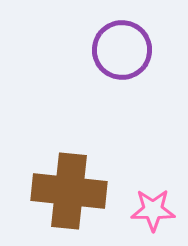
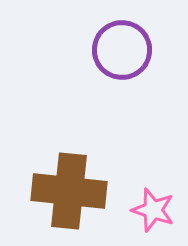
pink star: rotated 18 degrees clockwise
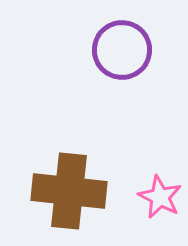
pink star: moved 7 px right, 13 px up; rotated 9 degrees clockwise
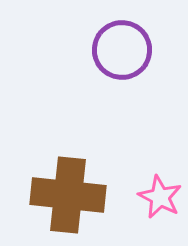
brown cross: moved 1 px left, 4 px down
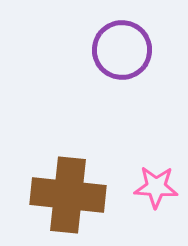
pink star: moved 4 px left, 10 px up; rotated 24 degrees counterclockwise
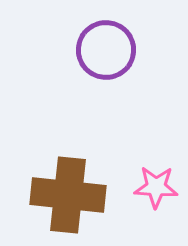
purple circle: moved 16 px left
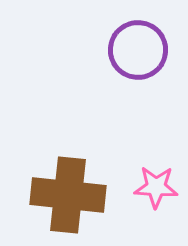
purple circle: moved 32 px right
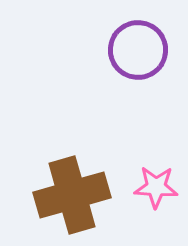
brown cross: moved 4 px right; rotated 22 degrees counterclockwise
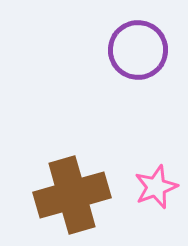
pink star: rotated 24 degrees counterclockwise
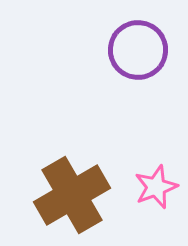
brown cross: rotated 14 degrees counterclockwise
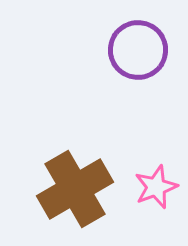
brown cross: moved 3 px right, 6 px up
